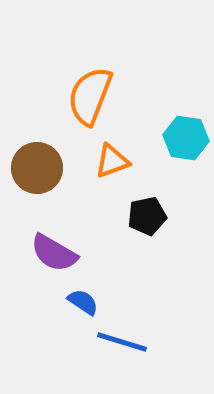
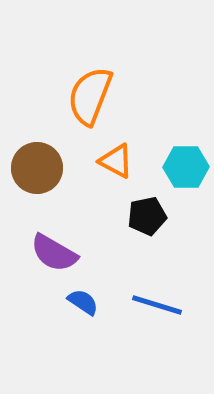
cyan hexagon: moved 29 px down; rotated 9 degrees counterclockwise
orange triangle: moved 4 px right; rotated 48 degrees clockwise
blue line: moved 35 px right, 37 px up
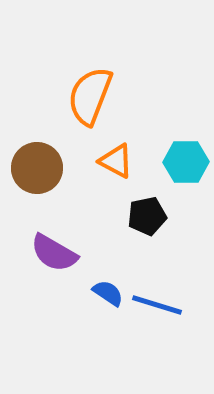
cyan hexagon: moved 5 px up
blue semicircle: moved 25 px right, 9 px up
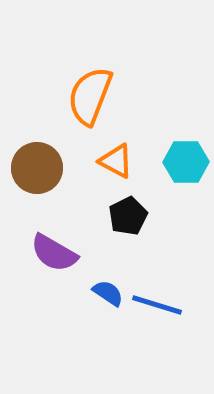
black pentagon: moved 19 px left; rotated 15 degrees counterclockwise
